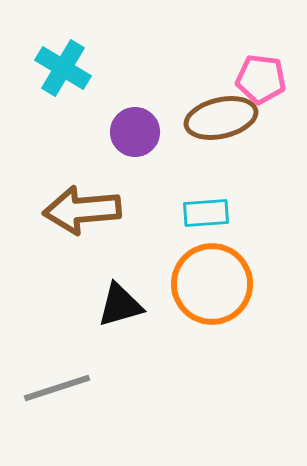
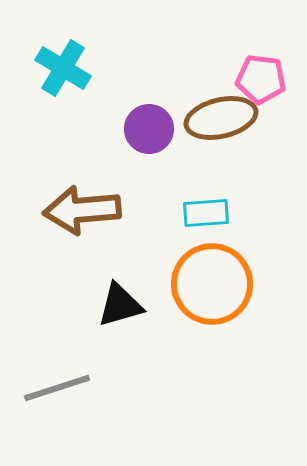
purple circle: moved 14 px right, 3 px up
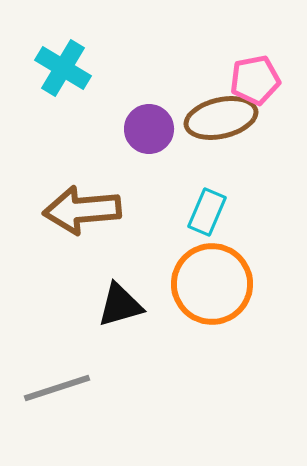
pink pentagon: moved 6 px left, 1 px down; rotated 18 degrees counterclockwise
cyan rectangle: moved 1 px right, 1 px up; rotated 63 degrees counterclockwise
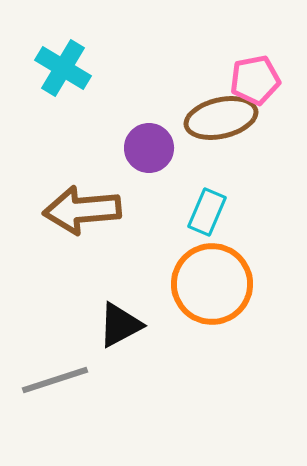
purple circle: moved 19 px down
black triangle: moved 20 px down; rotated 12 degrees counterclockwise
gray line: moved 2 px left, 8 px up
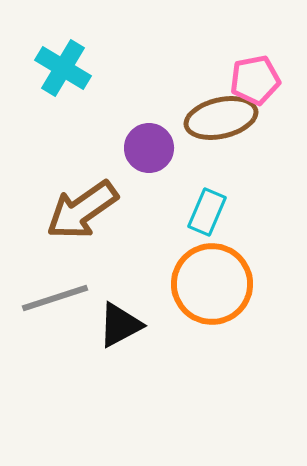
brown arrow: rotated 30 degrees counterclockwise
gray line: moved 82 px up
